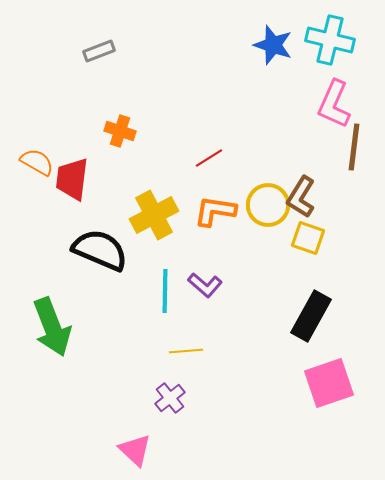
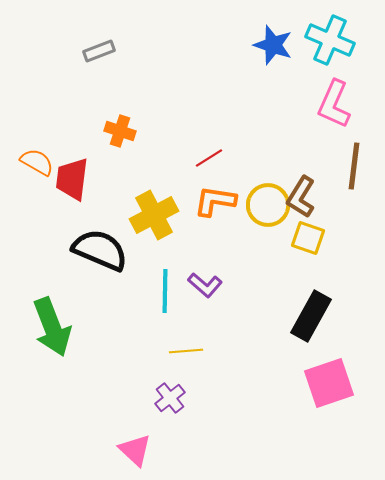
cyan cross: rotated 9 degrees clockwise
brown line: moved 19 px down
orange L-shape: moved 10 px up
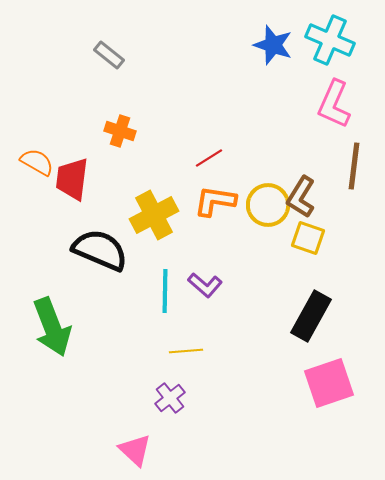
gray rectangle: moved 10 px right, 4 px down; rotated 60 degrees clockwise
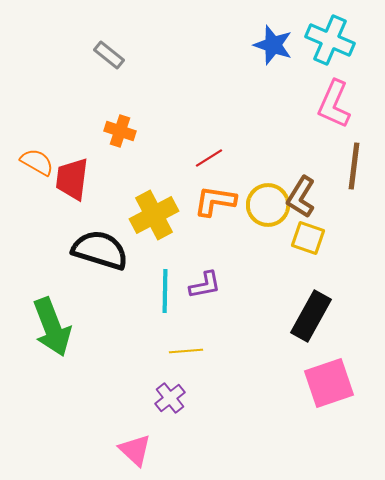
black semicircle: rotated 6 degrees counterclockwise
purple L-shape: rotated 52 degrees counterclockwise
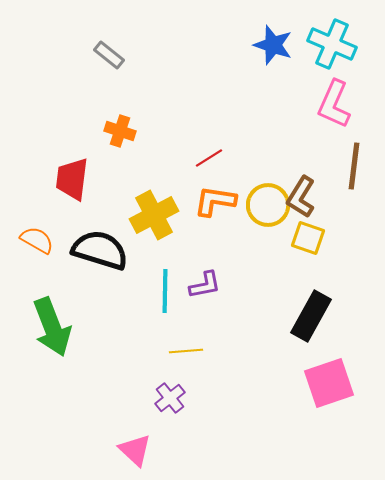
cyan cross: moved 2 px right, 4 px down
orange semicircle: moved 78 px down
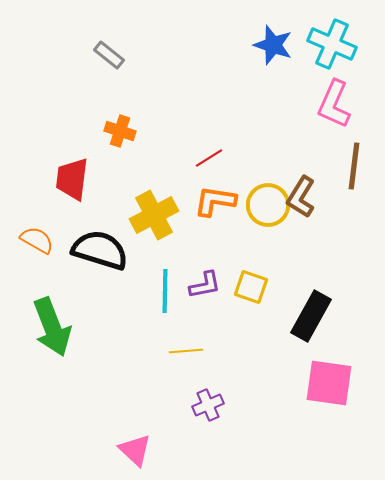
yellow square: moved 57 px left, 49 px down
pink square: rotated 27 degrees clockwise
purple cross: moved 38 px right, 7 px down; rotated 16 degrees clockwise
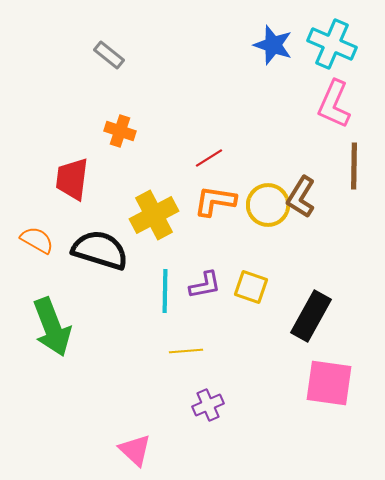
brown line: rotated 6 degrees counterclockwise
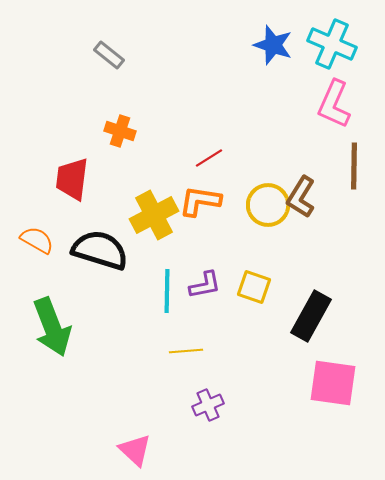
orange L-shape: moved 15 px left
yellow square: moved 3 px right
cyan line: moved 2 px right
pink square: moved 4 px right
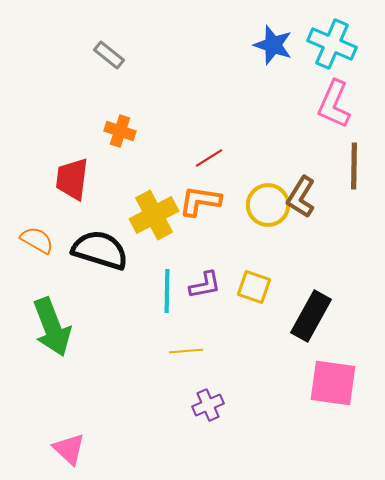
pink triangle: moved 66 px left, 1 px up
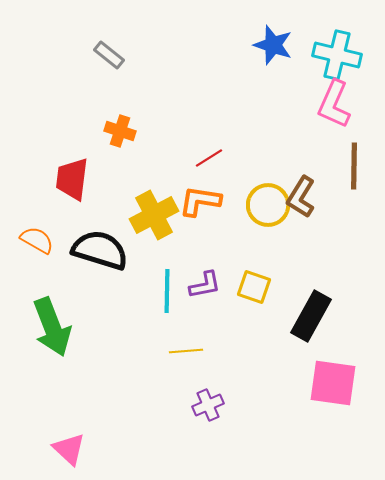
cyan cross: moved 5 px right, 11 px down; rotated 9 degrees counterclockwise
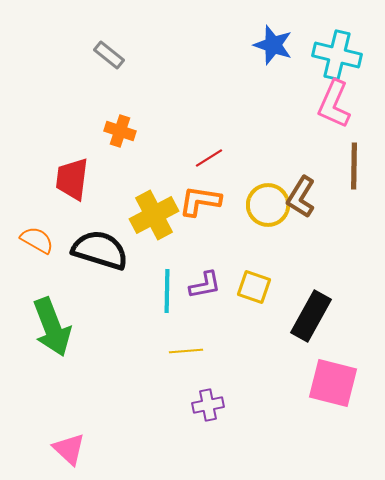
pink square: rotated 6 degrees clockwise
purple cross: rotated 12 degrees clockwise
